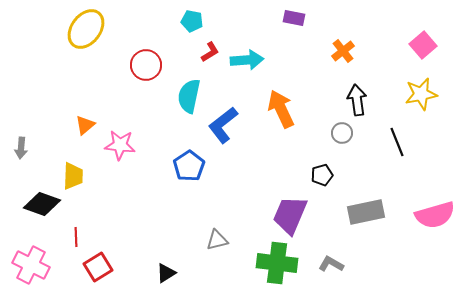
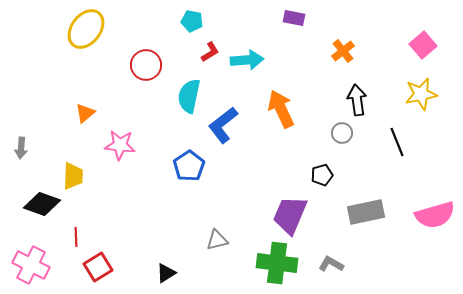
orange triangle: moved 12 px up
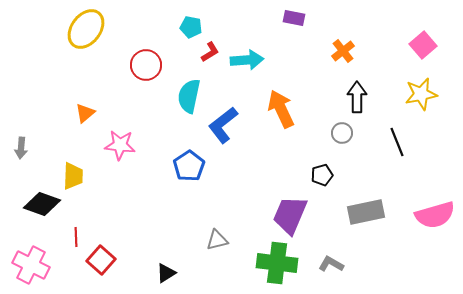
cyan pentagon: moved 1 px left, 6 px down
black arrow: moved 3 px up; rotated 8 degrees clockwise
red square: moved 3 px right, 7 px up; rotated 16 degrees counterclockwise
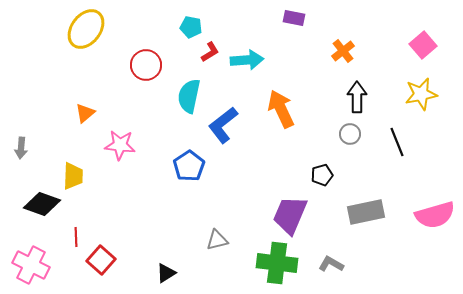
gray circle: moved 8 px right, 1 px down
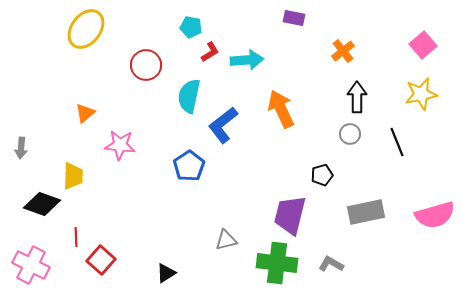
purple trapezoid: rotated 9 degrees counterclockwise
gray triangle: moved 9 px right
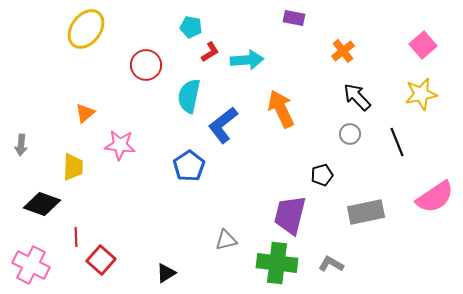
black arrow: rotated 44 degrees counterclockwise
gray arrow: moved 3 px up
yellow trapezoid: moved 9 px up
pink semicircle: moved 18 px up; rotated 18 degrees counterclockwise
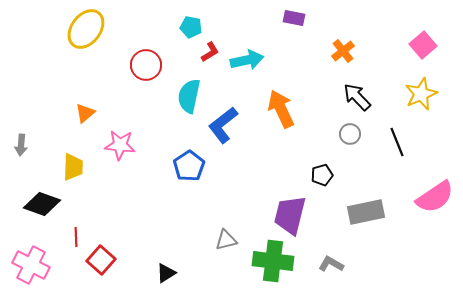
cyan arrow: rotated 8 degrees counterclockwise
yellow star: rotated 12 degrees counterclockwise
green cross: moved 4 px left, 2 px up
